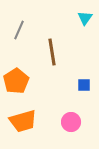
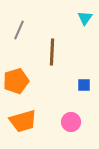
brown line: rotated 12 degrees clockwise
orange pentagon: rotated 15 degrees clockwise
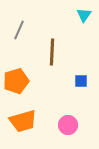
cyan triangle: moved 1 px left, 3 px up
blue square: moved 3 px left, 4 px up
pink circle: moved 3 px left, 3 px down
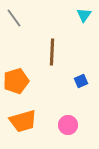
gray line: moved 5 px left, 12 px up; rotated 60 degrees counterclockwise
blue square: rotated 24 degrees counterclockwise
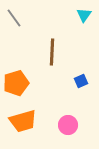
orange pentagon: moved 2 px down
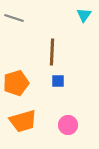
gray line: rotated 36 degrees counterclockwise
blue square: moved 23 px left; rotated 24 degrees clockwise
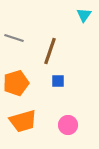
gray line: moved 20 px down
brown line: moved 2 px left, 1 px up; rotated 16 degrees clockwise
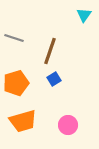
blue square: moved 4 px left, 2 px up; rotated 32 degrees counterclockwise
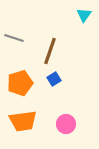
orange pentagon: moved 4 px right
orange trapezoid: rotated 8 degrees clockwise
pink circle: moved 2 px left, 1 px up
